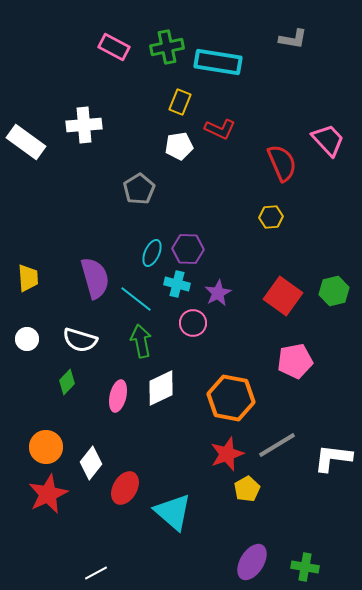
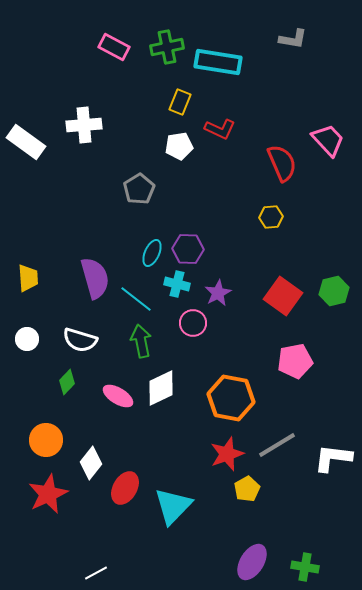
pink ellipse at (118, 396): rotated 72 degrees counterclockwise
orange circle at (46, 447): moved 7 px up
cyan triangle at (173, 512): moved 6 px up; rotated 33 degrees clockwise
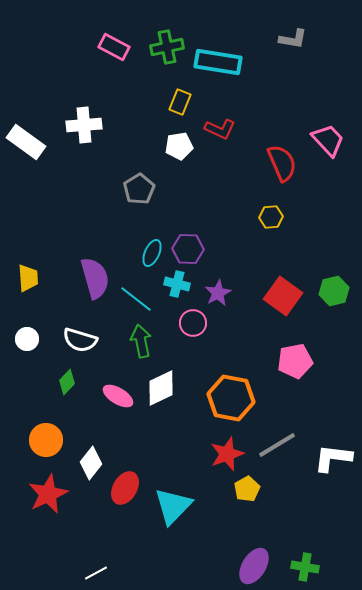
purple ellipse at (252, 562): moved 2 px right, 4 px down
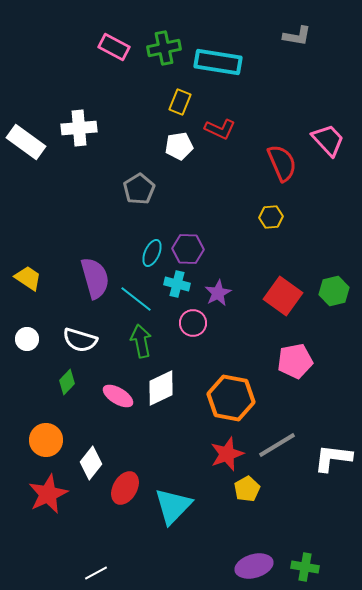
gray L-shape at (293, 39): moved 4 px right, 3 px up
green cross at (167, 47): moved 3 px left, 1 px down
white cross at (84, 125): moved 5 px left, 3 px down
yellow trapezoid at (28, 278): rotated 52 degrees counterclockwise
purple ellipse at (254, 566): rotated 42 degrees clockwise
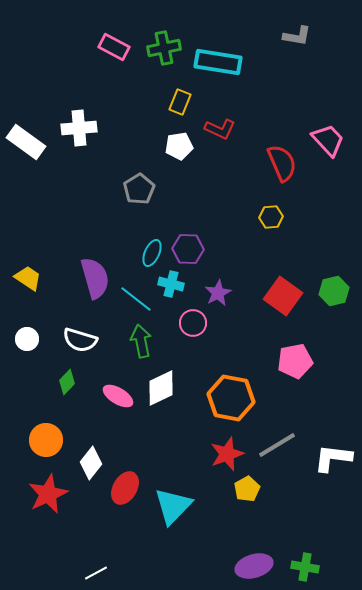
cyan cross at (177, 284): moved 6 px left
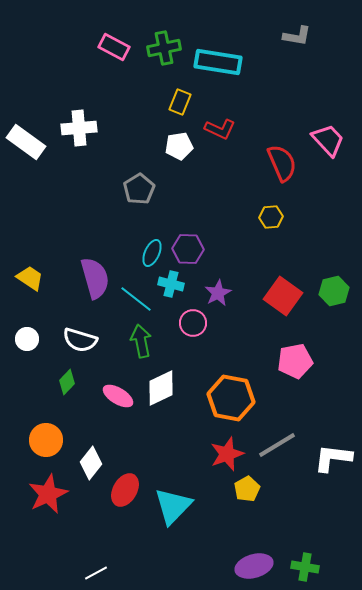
yellow trapezoid at (28, 278): moved 2 px right
red ellipse at (125, 488): moved 2 px down
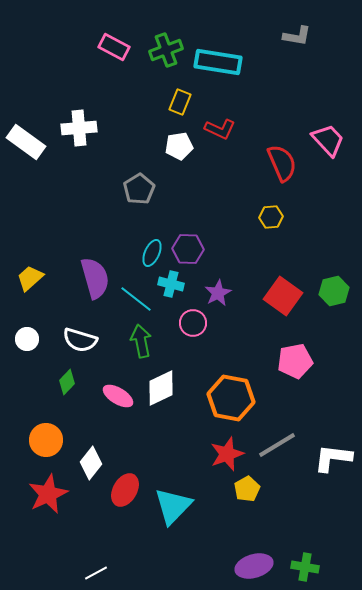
green cross at (164, 48): moved 2 px right, 2 px down; rotated 8 degrees counterclockwise
yellow trapezoid at (30, 278): rotated 76 degrees counterclockwise
